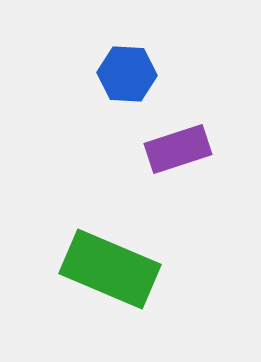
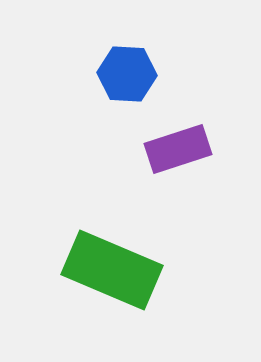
green rectangle: moved 2 px right, 1 px down
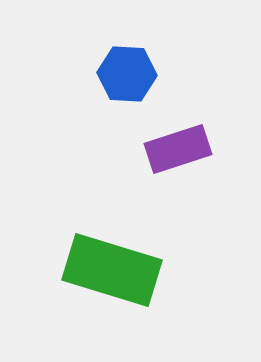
green rectangle: rotated 6 degrees counterclockwise
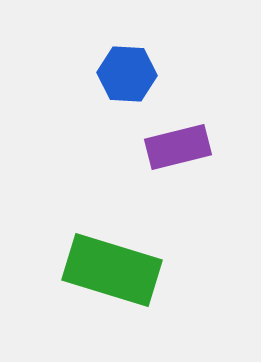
purple rectangle: moved 2 px up; rotated 4 degrees clockwise
